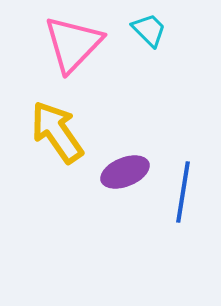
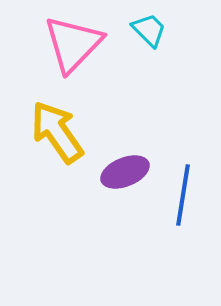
blue line: moved 3 px down
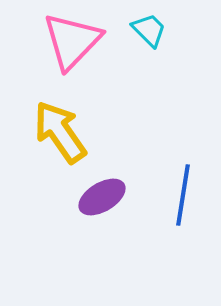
pink triangle: moved 1 px left, 3 px up
yellow arrow: moved 3 px right
purple ellipse: moved 23 px left, 25 px down; rotated 9 degrees counterclockwise
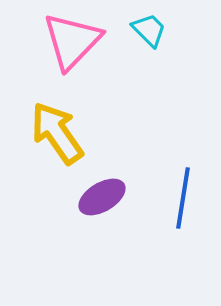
yellow arrow: moved 3 px left, 1 px down
blue line: moved 3 px down
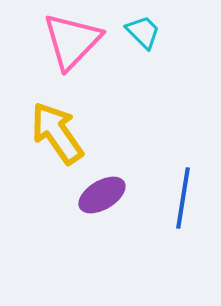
cyan trapezoid: moved 6 px left, 2 px down
purple ellipse: moved 2 px up
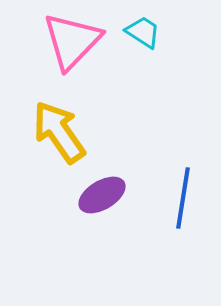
cyan trapezoid: rotated 12 degrees counterclockwise
yellow arrow: moved 2 px right, 1 px up
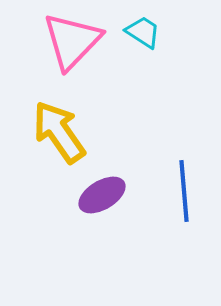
blue line: moved 1 px right, 7 px up; rotated 14 degrees counterclockwise
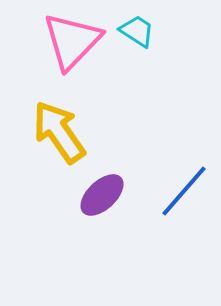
cyan trapezoid: moved 6 px left, 1 px up
blue line: rotated 46 degrees clockwise
purple ellipse: rotated 12 degrees counterclockwise
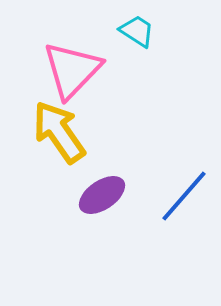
pink triangle: moved 29 px down
blue line: moved 5 px down
purple ellipse: rotated 9 degrees clockwise
